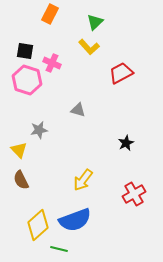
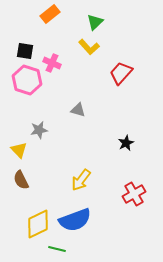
orange rectangle: rotated 24 degrees clockwise
red trapezoid: rotated 20 degrees counterclockwise
yellow arrow: moved 2 px left
yellow diamond: moved 1 px up; rotated 16 degrees clockwise
green line: moved 2 px left
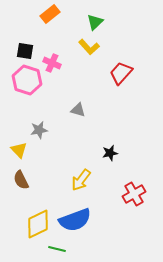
black star: moved 16 px left, 10 px down; rotated 14 degrees clockwise
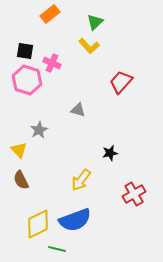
yellow L-shape: moved 1 px up
red trapezoid: moved 9 px down
gray star: rotated 18 degrees counterclockwise
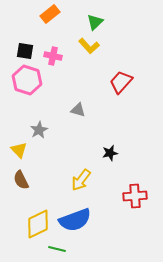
pink cross: moved 1 px right, 7 px up; rotated 12 degrees counterclockwise
red cross: moved 1 px right, 2 px down; rotated 25 degrees clockwise
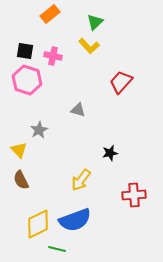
red cross: moved 1 px left, 1 px up
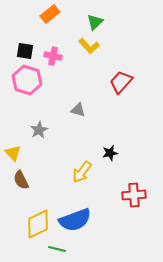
yellow triangle: moved 6 px left, 3 px down
yellow arrow: moved 1 px right, 8 px up
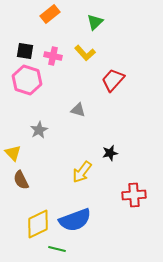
yellow L-shape: moved 4 px left, 7 px down
red trapezoid: moved 8 px left, 2 px up
